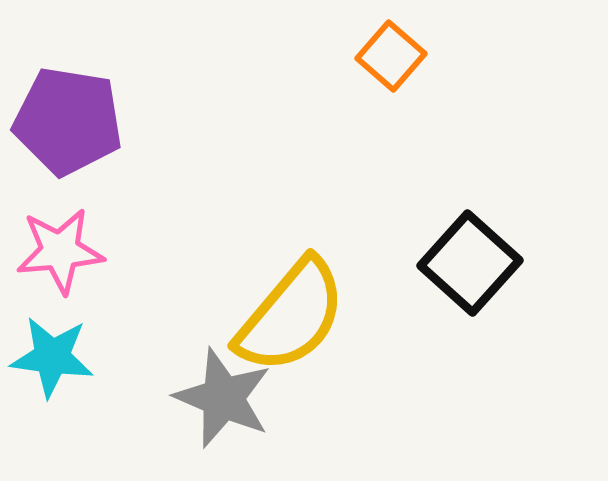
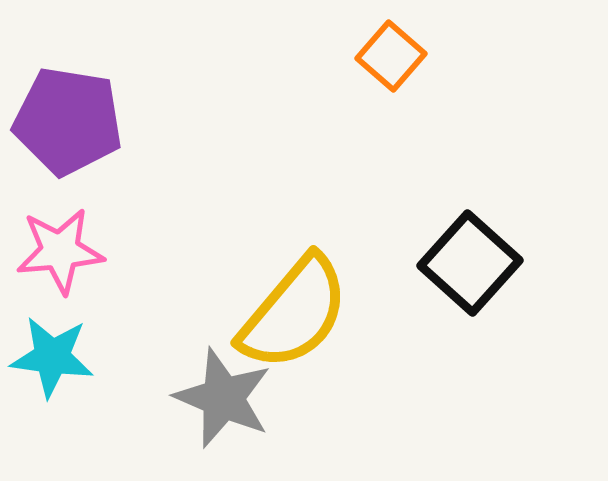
yellow semicircle: moved 3 px right, 3 px up
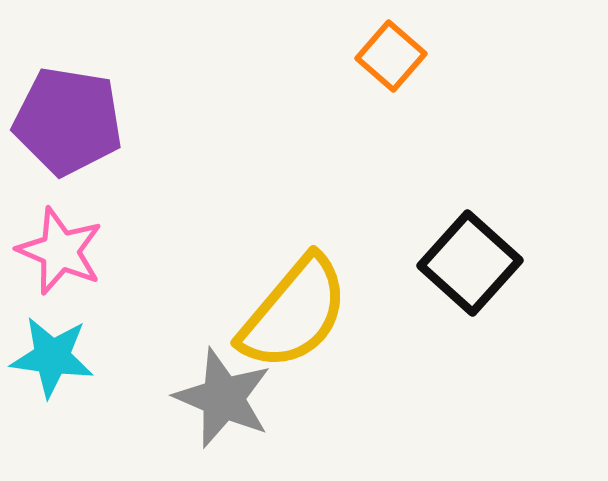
pink star: rotated 28 degrees clockwise
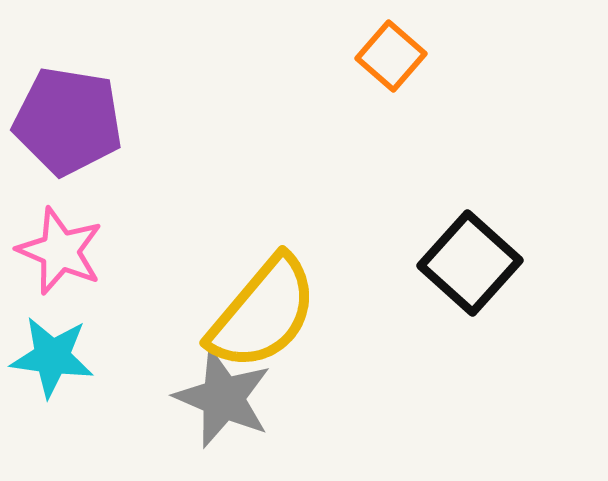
yellow semicircle: moved 31 px left
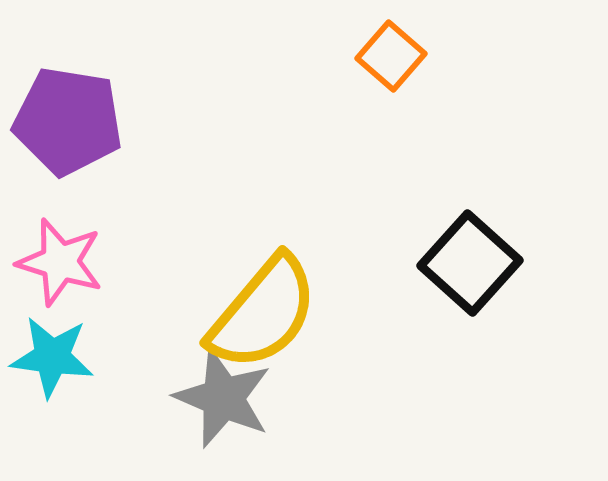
pink star: moved 11 px down; rotated 6 degrees counterclockwise
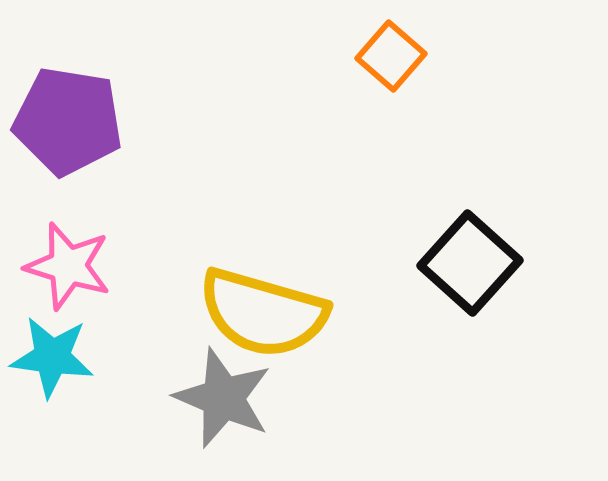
pink star: moved 8 px right, 4 px down
yellow semicircle: rotated 66 degrees clockwise
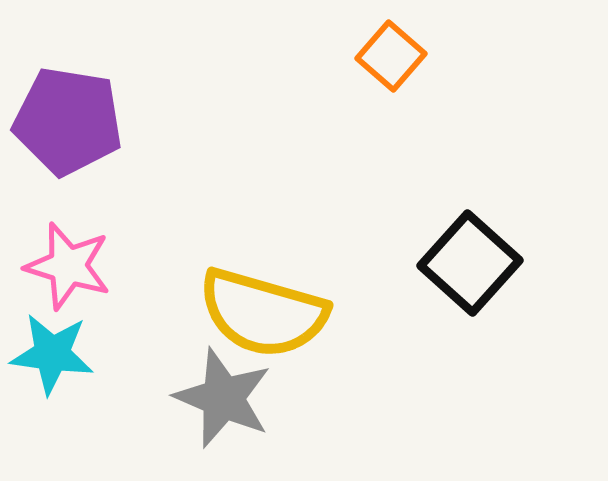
cyan star: moved 3 px up
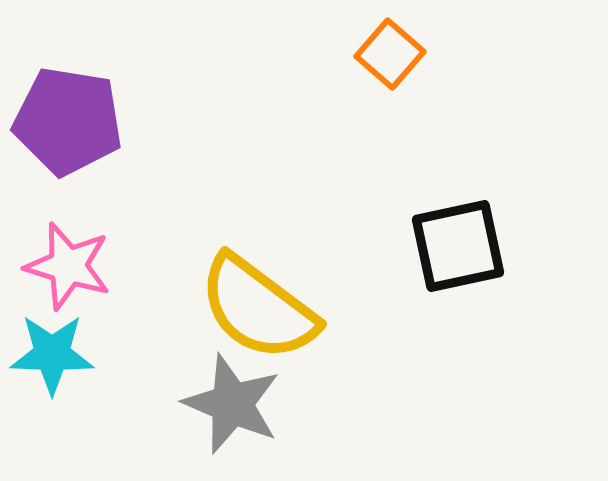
orange square: moved 1 px left, 2 px up
black square: moved 12 px left, 17 px up; rotated 36 degrees clockwise
yellow semicircle: moved 5 px left, 5 px up; rotated 21 degrees clockwise
cyan star: rotated 6 degrees counterclockwise
gray star: moved 9 px right, 6 px down
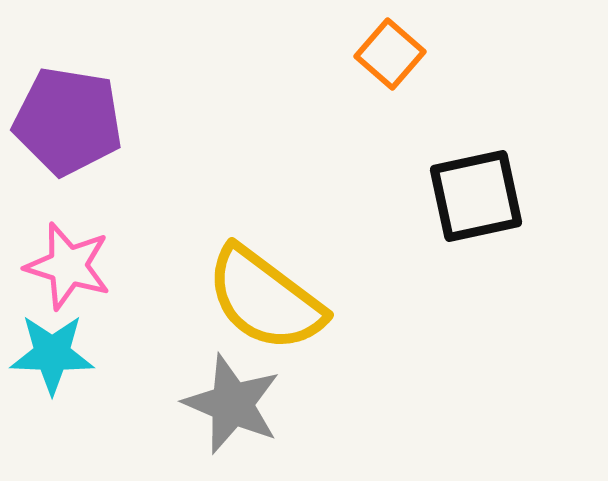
black square: moved 18 px right, 50 px up
yellow semicircle: moved 7 px right, 9 px up
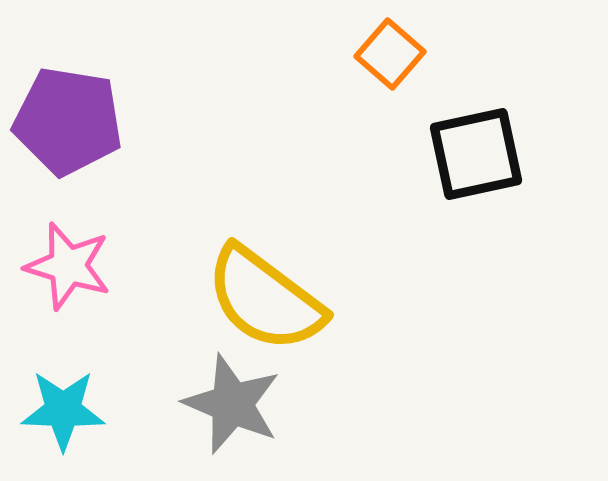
black square: moved 42 px up
cyan star: moved 11 px right, 56 px down
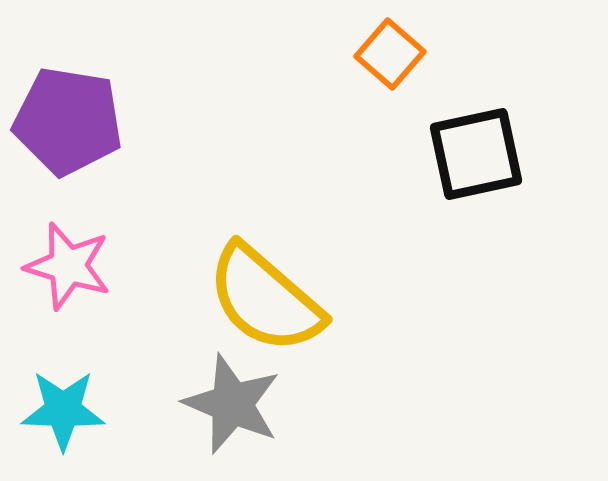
yellow semicircle: rotated 4 degrees clockwise
